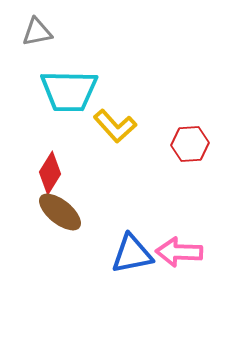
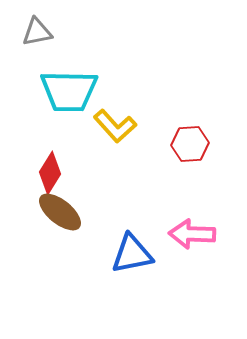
pink arrow: moved 13 px right, 18 px up
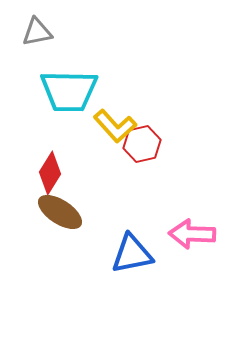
red hexagon: moved 48 px left; rotated 9 degrees counterclockwise
brown ellipse: rotated 6 degrees counterclockwise
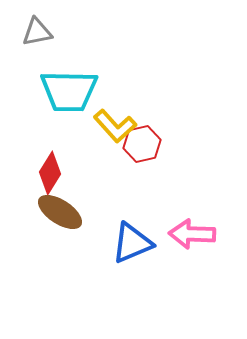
blue triangle: moved 11 px up; rotated 12 degrees counterclockwise
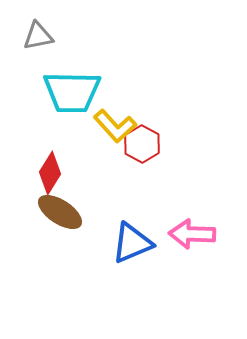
gray triangle: moved 1 px right, 4 px down
cyan trapezoid: moved 3 px right, 1 px down
red hexagon: rotated 18 degrees counterclockwise
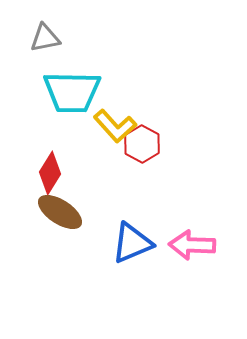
gray triangle: moved 7 px right, 2 px down
pink arrow: moved 11 px down
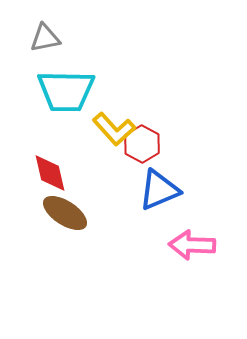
cyan trapezoid: moved 6 px left, 1 px up
yellow L-shape: moved 1 px left, 3 px down
red diamond: rotated 45 degrees counterclockwise
brown ellipse: moved 5 px right, 1 px down
blue triangle: moved 27 px right, 53 px up
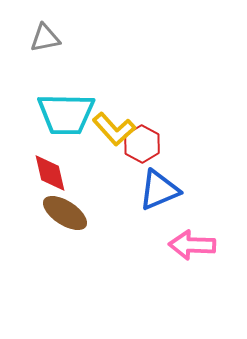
cyan trapezoid: moved 23 px down
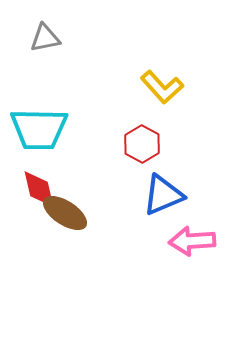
cyan trapezoid: moved 27 px left, 15 px down
yellow L-shape: moved 48 px right, 42 px up
red diamond: moved 11 px left, 16 px down
blue triangle: moved 4 px right, 5 px down
pink arrow: moved 4 px up; rotated 6 degrees counterclockwise
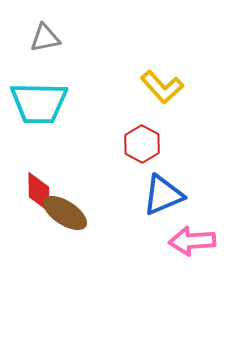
cyan trapezoid: moved 26 px up
red diamond: moved 3 px down; rotated 12 degrees clockwise
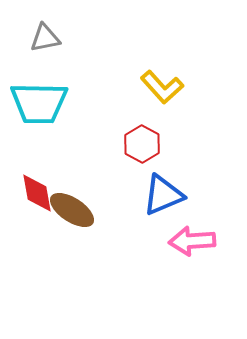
red diamond: moved 2 px left, 1 px down; rotated 9 degrees counterclockwise
brown ellipse: moved 7 px right, 3 px up
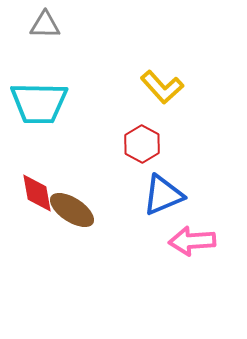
gray triangle: moved 13 px up; rotated 12 degrees clockwise
